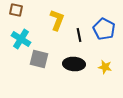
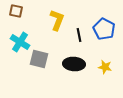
brown square: moved 1 px down
cyan cross: moved 1 px left, 3 px down
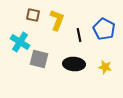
brown square: moved 17 px right, 4 px down
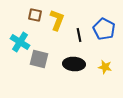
brown square: moved 2 px right
